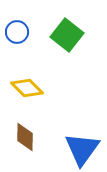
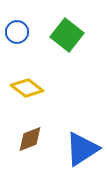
yellow diamond: rotated 8 degrees counterclockwise
brown diamond: moved 5 px right, 2 px down; rotated 68 degrees clockwise
blue triangle: rotated 21 degrees clockwise
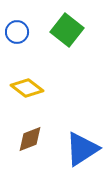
green square: moved 5 px up
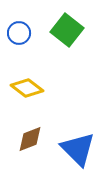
blue circle: moved 2 px right, 1 px down
blue triangle: moved 4 px left; rotated 42 degrees counterclockwise
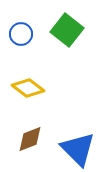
blue circle: moved 2 px right, 1 px down
yellow diamond: moved 1 px right
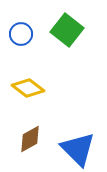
brown diamond: rotated 8 degrees counterclockwise
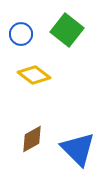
yellow diamond: moved 6 px right, 13 px up
brown diamond: moved 2 px right
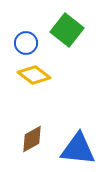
blue circle: moved 5 px right, 9 px down
blue triangle: rotated 39 degrees counterclockwise
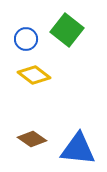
blue circle: moved 4 px up
brown diamond: rotated 64 degrees clockwise
